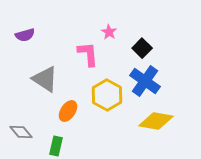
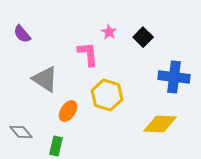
purple semicircle: moved 3 px left, 1 px up; rotated 66 degrees clockwise
black square: moved 1 px right, 11 px up
blue cross: moved 29 px right, 4 px up; rotated 28 degrees counterclockwise
yellow hexagon: rotated 12 degrees counterclockwise
yellow diamond: moved 4 px right, 3 px down; rotated 8 degrees counterclockwise
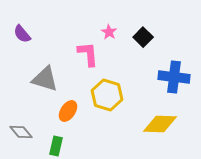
gray triangle: rotated 16 degrees counterclockwise
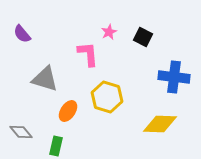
pink star: rotated 14 degrees clockwise
black square: rotated 18 degrees counterclockwise
yellow hexagon: moved 2 px down
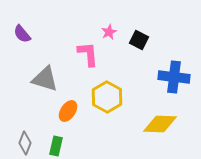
black square: moved 4 px left, 3 px down
yellow hexagon: rotated 12 degrees clockwise
gray diamond: moved 4 px right, 11 px down; rotated 60 degrees clockwise
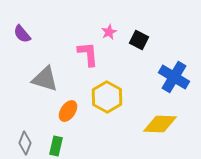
blue cross: rotated 24 degrees clockwise
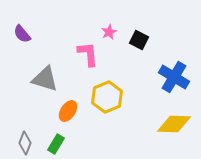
yellow hexagon: rotated 8 degrees clockwise
yellow diamond: moved 14 px right
green rectangle: moved 2 px up; rotated 18 degrees clockwise
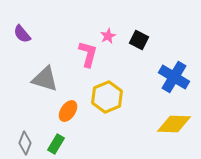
pink star: moved 1 px left, 4 px down
pink L-shape: rotated 20 degrees clockwise
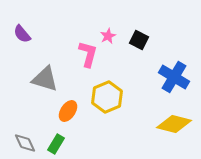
yellow diamond: rotated 12 degrees clockwise
gray diamond: rotated 45 degrees counterclockwise
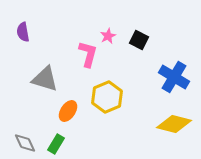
purple semicircle: moved 1 px right, 2 px up; rotated 30 degrees clockwise
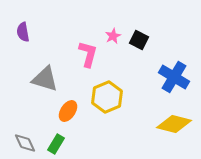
pink star: moved 5 px right
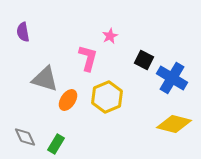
pink star: moved 3 px left
black square: moved 5 px right, 20 px down
pink L-shape: moved 4 px down
blue cross: moved 2 px left, 1 px down
orange ellipse: moved 11 px up
gray diamond: moved 6 px up
